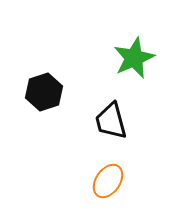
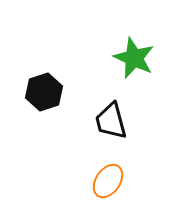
green star: rotated 24 degrees counterclockwise
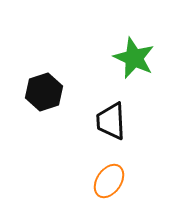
black trapezoid: rotated 12 degrees clockwise
orange ellipse: moved 1 px right
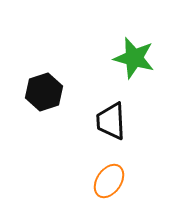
green star: rotated 9 degrees counterclockwise
